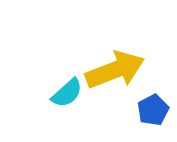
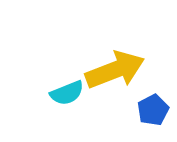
cyan semicircle: rotated 20 degrees clockwise
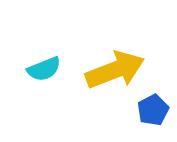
cyan semicircle: moved 23 px left, 24 px up
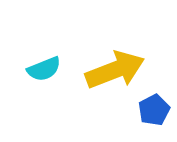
blue pentagon: moved 1 px right
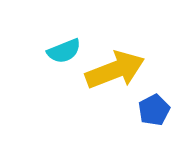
cyan semicircle: moved 20 px right, 18 px up
